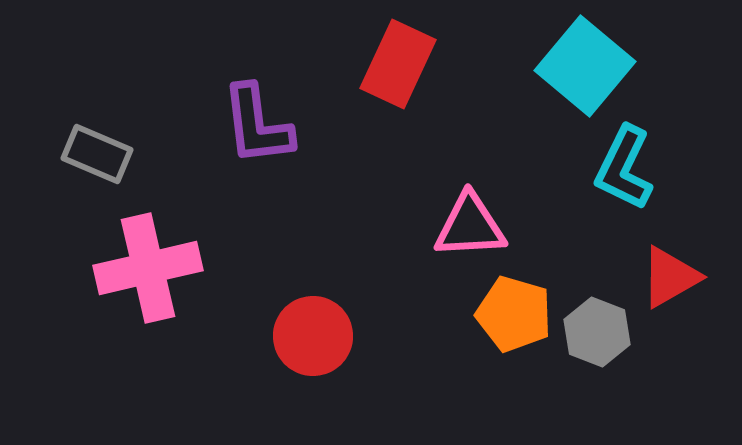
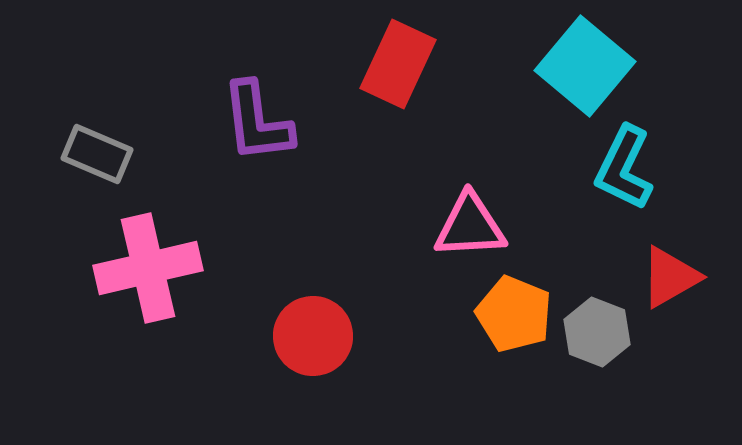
purple L-shape: moved 3 px up
orange pentagon: rotated 6 degrees clockwise
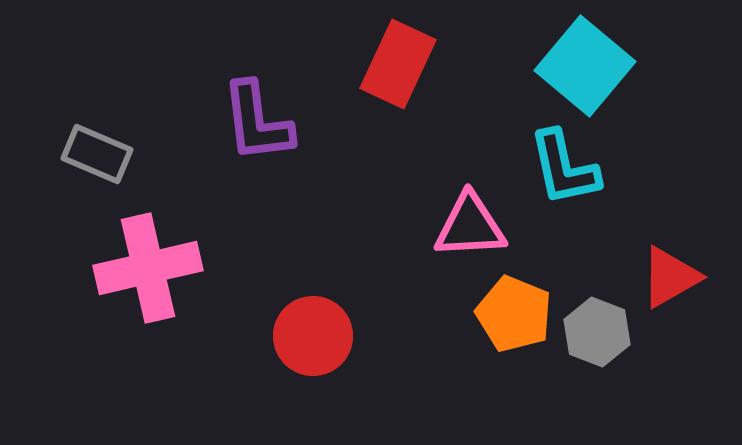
cyan L-shape: moved 60 px left; rotated 38 degrees counterclockwise
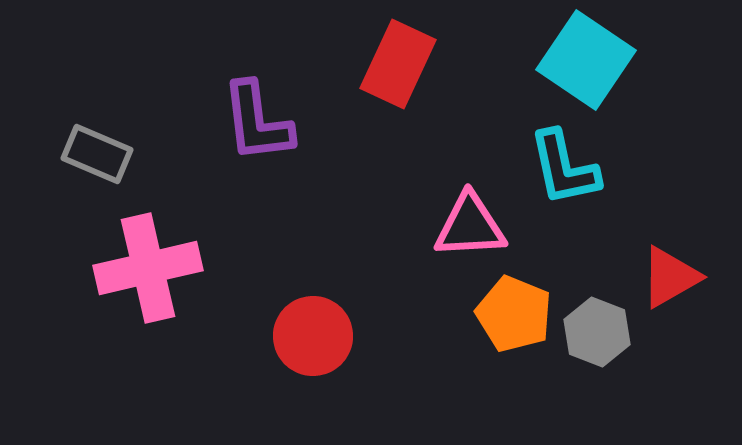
cyan square: moved 1 px right, 6 px up; rotated 6 degrees counterclockwise
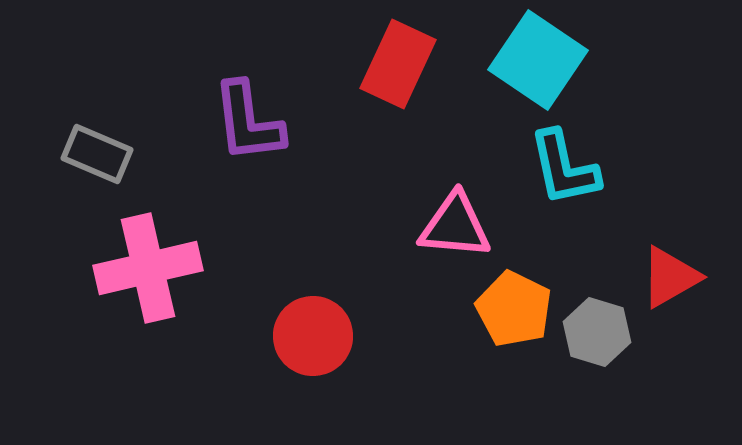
cyan square: moved 48 px left
purple L-shape: moved 9 px left
pink triangle: moved 15 px left; rotated 8 degrees clockwise
orange pentagon: moved 5 px up; rotated 4 degrees clockwise
gray hexagon: rotated 4 degrees counterclockwise
